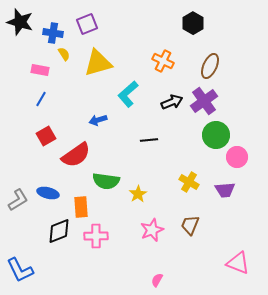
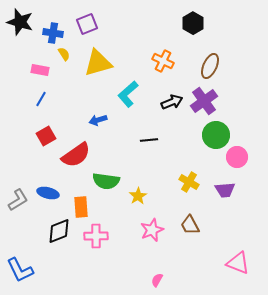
yellow star: moved 2 px down
brown trapezoid: rotated 50 degrees counterclockwise
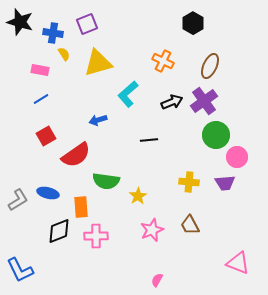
blue line: rotated 28 degrees clockwise
yellow cross: rotated 24 degrees counterclockwise
purple trapezoid: moved 7 px up
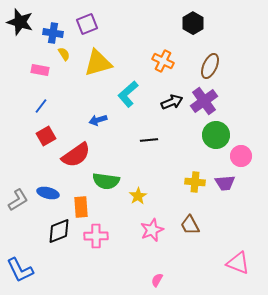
blue line: moved 7 px down; rotated 21 degrees counterclockwise
pink circle: moved 4 px right, 1 px up
yellow cross: moved 6 px right
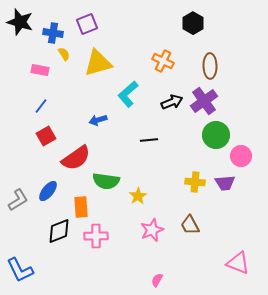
brown ellipse: rotated 25 degrees counterclockwise
red semicircle: moved 3 px down
blue ellipse: moved 2 px up; rotated 65 degrees counterclockwise
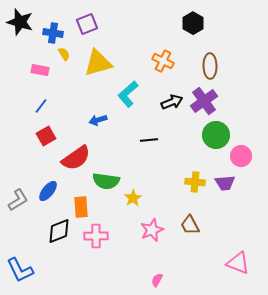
yellow star: moved 5 px left, 2 px down
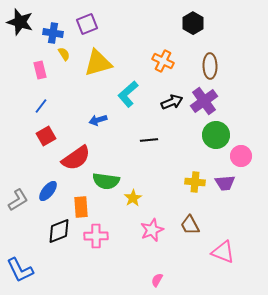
pink rectangle: rotated 66 degrees clockwise
pink triangle: moved 15 px left, 11 px up
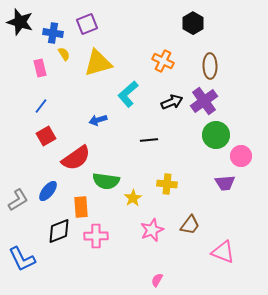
pink rectangle: moved 2 px up
yellow cross: moved 28 px left, 2 px down
brown trapezoid: rotated 115 degrees counterclockwise
blue L-shape: moved 2 px right, 11 px up
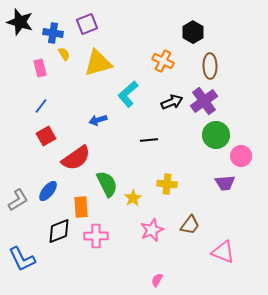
black hexagon: moved 9 px down
green semicircle: moved 1 px right, 3 px down; rotated 124 degrees counterclockwise
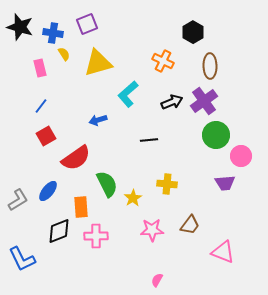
black star: moved 5 px down
pink star: rotated 20 degrees clockwise
